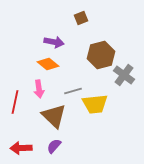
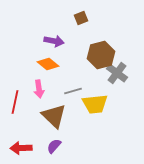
purple arrow: moved 1 px up
gray cross: moved 7 px left, 2 px up
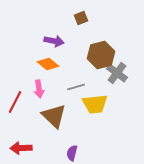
gray line: moved 3 px right, 4 px up
red line: rotated 15 degrees clockwise
purple semicircle: moved 18 px right, 7 px down; rotated 28 degrees counterclockwise
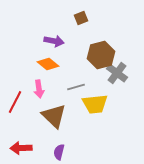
purple semicircle: moved 13 px left, 1 px up
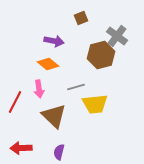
gray cross: moved 37 px up
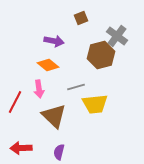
orange diamond: moved 1 px down
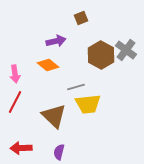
gray cross: moved 9 px right, 14 px down
purple arrow: moved 2 px right; rotated 24 degrees counterclockwise
brown hexagon: rotated 16 degrees counterclockwise
pink arrow: moved 24 px left, 15 px up
yellow trapezoid: moved 7 px left
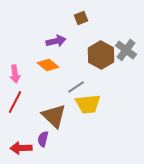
gray line: rotated 18 degrees counterclockwise
purple semicircle: moved 16 px left, 13 px up
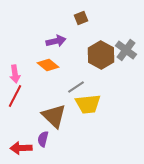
red line: moved 6 px up
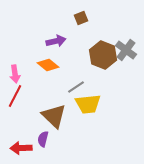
brown hexagon: moved 2 px right; rotated 8 degrees counterclockwise
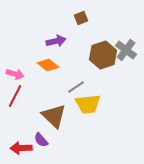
brown hexagon: rotated 20 degrees clockwise
pink arrow: rotated 66 degrees counterclockwise
purple semicircle: moved 2 px left, 1 px down; rotated 56 degrees counterclockwise
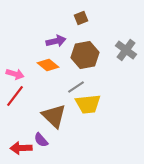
brown hexagon: moved 18 px left; rotated 8 degrees clockwise
red line: rotated 10 degrees clockwise
